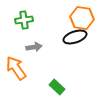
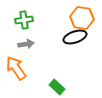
gray arrow: moved 8 px left, 3 px up
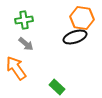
gray arrow: rotated 49 degrees clockwise
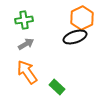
orange hexagon: rotated 25 degrees clockwise
gray arrow: rotated 70 degrees counterclockwise
orange arrow: moved 11 px right, 4 px down
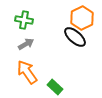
green cross: rotated 18 degrees clockwise
black ellipse: rotated 60 degrees clockwise
green rectangle: moved 2 px left
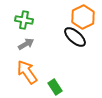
orange hexagon: moved 1 px right, 1 px up
green rectangle: rotated 14 degrees clockwise
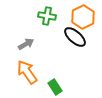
green cross: moved 23 px right, 4 px up
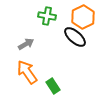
green rectangle: moved 2 px left, 1 px up
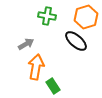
orange hexagon: moved 3 px right; rotated 10 degrees clockwise
black ellipse: moved 1 px right, 4 px down
orange arrow: moved 9 px right, 5 px up; rotated 45 degrees clockwise
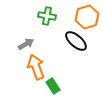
orange hexagon: moved 1 px right
orange arrow: rotated 30 degrees counterclockwise
